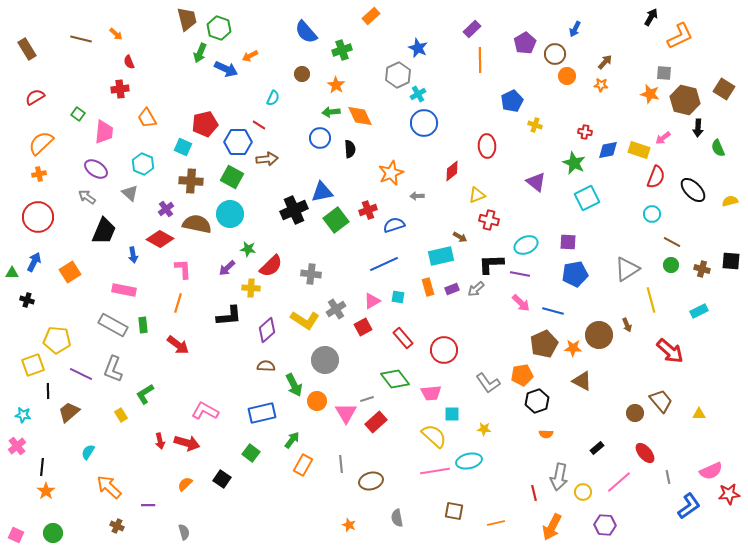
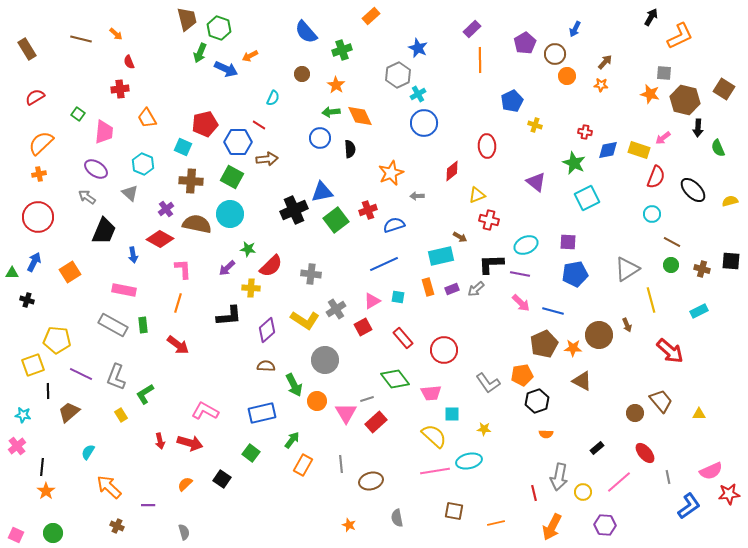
gray L-shape at (113, 369): moved 3 px right, 8 px down
red arrow at (187, 443): moved 3 px right
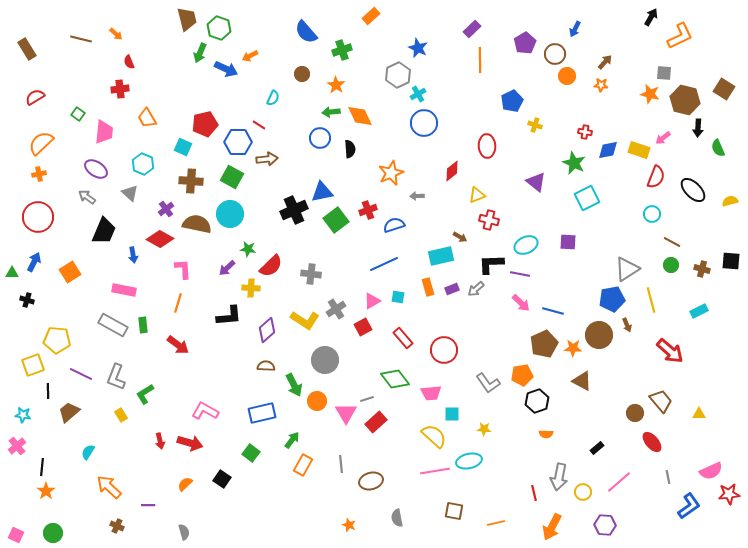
blue pentagon at (575, 274): moved 37 px right, 25 px down
red ellipse at (645, 453): moved 7 px right, 11 px up
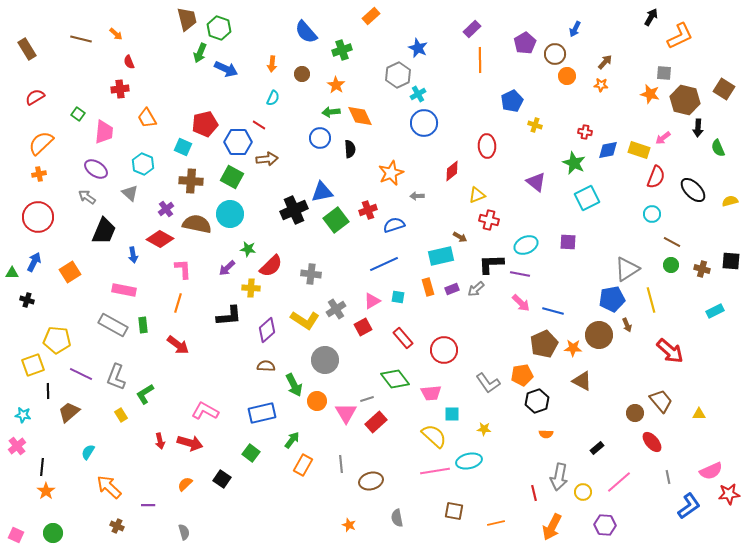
orange arrow at (250, 56): moved 22 px right, 8 px down; rotated 56 degrees counterclockwise
cyan rectangle at (699, 311): moved 16 px right
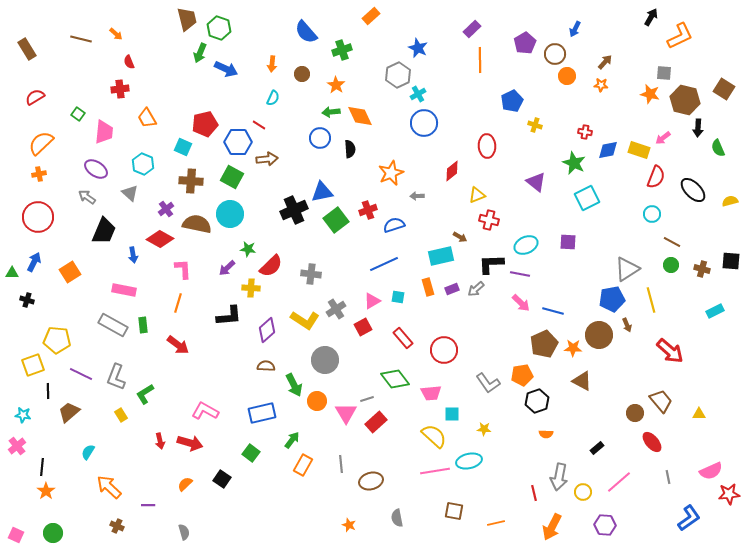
blue L-shape at (689, 506): moved 12 px down
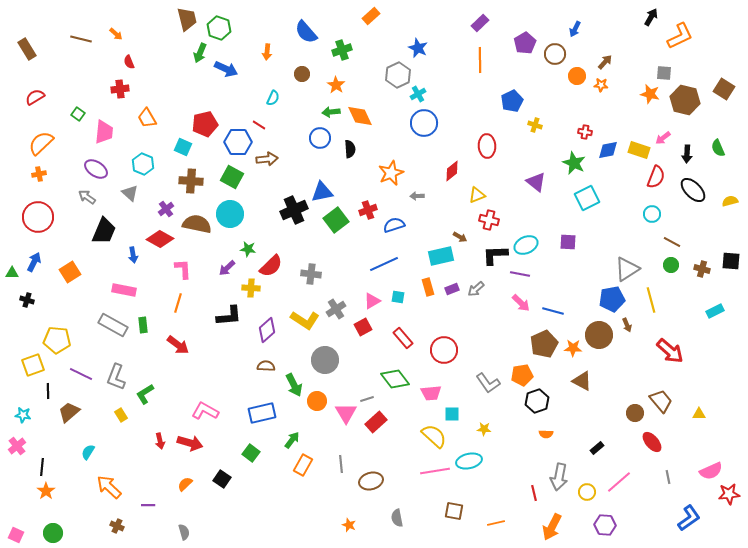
purple rectangle at (472, 29): moved 8 px right, 6 px up
orange arrow at (272, 64): moved 5 px left, 12 px up
orange circle at (567, 76): moved 10 px right
black arrow at (698, 128): moved 11 px left, 26 px down
black L-shape at (491, 264): moved 4 px right, 9 px up
yellow circle at (583, 492): moved 4 px right
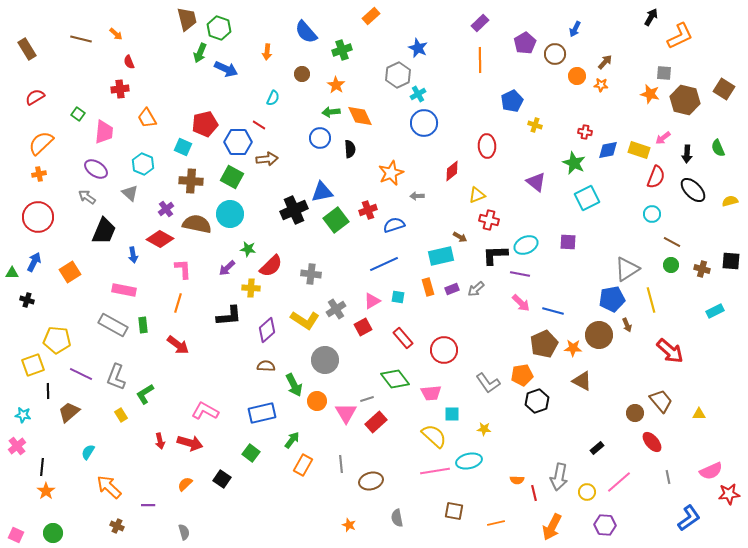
orange semicircle at (546, 434): moved 29 px left, 46 px down
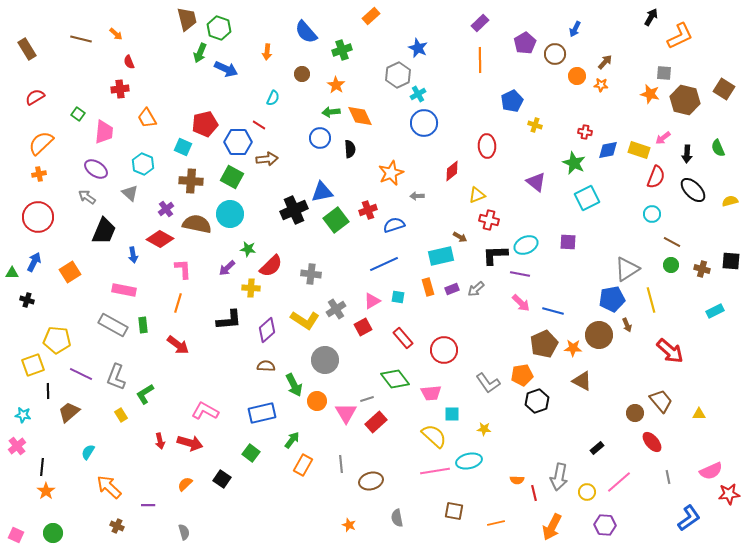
black L-shape at (229, 316): moved 4 px down
